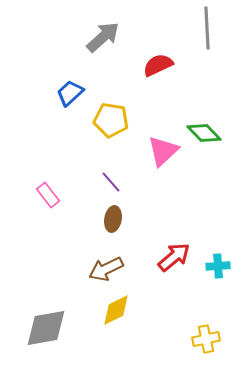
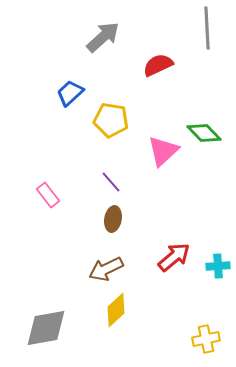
yellow diamond: rotated 16 degrees counterclockwise
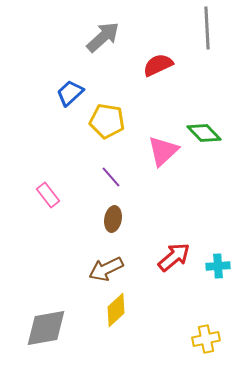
yellow pentagon: moved 4 px left, 1 px down
purple line: moved 5 px up
